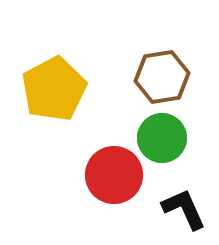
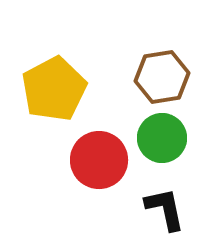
red circle: moved 15 px left, 15 px up
black L-shape: moved 19 px left; rotated 12 degrees clockwise
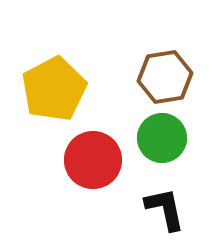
brown hexagon: moved 3 px right
red circle: moved 6 px left
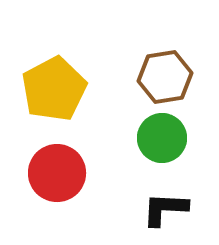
red circle: moved 36 px left, 13 px down
black L-shape: rotated 75 degrees counterclockwise
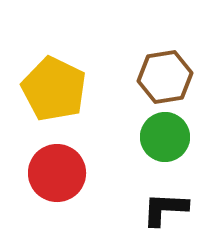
yellow pentagon: rotated 18 degrees counterclockwise
green circle: moved 3 px right, 1 px up
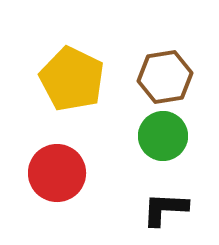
yellow pentagon: moved 18 px right, 10 px up
green circle: moved 2 px left, 1 px up
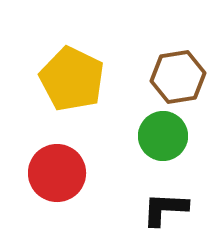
brown hexagon: moved 13 px right
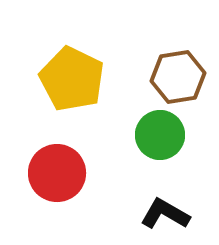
green circle: moved 3 px left, 1 px up
black L-shape: moved 5 px down; rotated 27 degrees clockwise
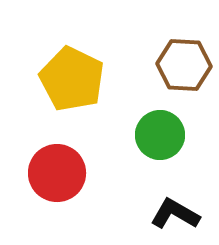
brown hexagon: moved 6 px right, 12 px up; rotated 12 degrees clockwise
black L-shape: moved 10 px right
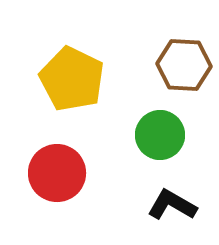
black L-shape: moved 3 px left, 9 px up
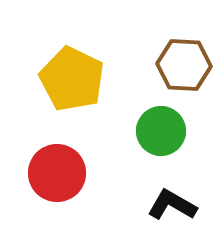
green circle: moved 1 px right, 4 px up
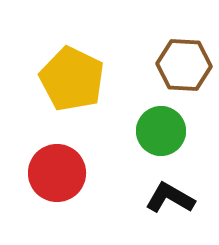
black L-shape: moved 2 px left, 7 px up
